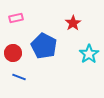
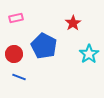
red circle: moved 1 px right, 1 px down
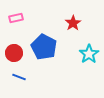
blue pentagon: moved 1 px down
red circle: moved 1 px up
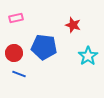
red star: moved 2 px down; rotated 21 degrees counterclockwise
blue pentagon: rotated 20 degrees counterclockwise
cyan star: moved 1 px left, 2 px down
blue line: moved 3 px up
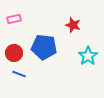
pink rectangle: moved 2 px left, 1 px down
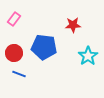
pink rectangle: rotated 40 degrees counterclockwise
red star: rotated 21 degrees counterclockwise
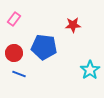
cyan star: moved 2 px right, 14 px down
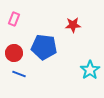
pink rectangle: rotated 16 degrees counterclockwise
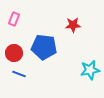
cyan star: rotated 24 degrees clockwise
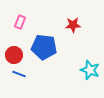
pink rectangle: moved 6 px right, 3 px down
red circle: moved 2 px down
cyan star: rotated 30 degrees clockwise
